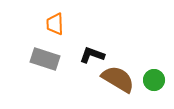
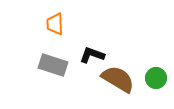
gray rectangle: moved 8 px right, 6 px down
green circle: moved 2 px right, 2 px up
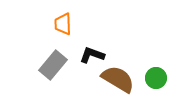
orange trapezoid: moved 8 px right
gray rectangle: rotated 68 degrees counterclockwise
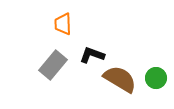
brown semicircle: moved 2 px right
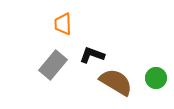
brown semicircle: moved 4 px left, 3 px down
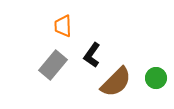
orange trapezoid: moved 2 px down
black L-shape: rotated 75 degrees counterclockwise
brown semicircle: rotated 104 degrees clockwise
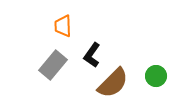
green circle: moved 2 px up
brown semicircle: moved 3 px left, 1 px down
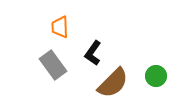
orange trapezoid: moved 3 px left, 1 px down
black L-shape: moved 1 px right, 2 px up
gray rectangle: rotated 76 degrees counterclockwise
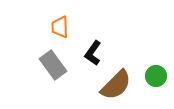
brown semicircle: moved 3 px right, 2 px down
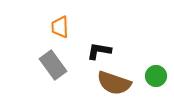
black L-shape: moved 6 px right, 2 px up; rotated 65 degrees clockwise
brown semicircle: moved 2 px left, 2 px up; rotated 64 degrees clockwise
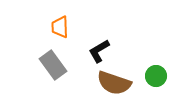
black L-shape: rotated 40 degrees counterclockwise
